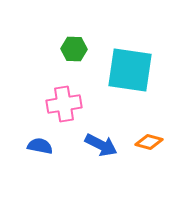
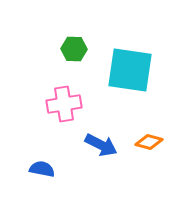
blue semicircle: moved 2 px right, 23 px down
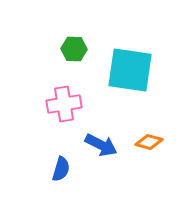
blue semicircle: moved 19 px right; rotated 95 degrees clockwise
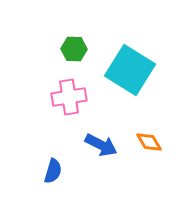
cyan square: rotated 24 degrees clockwise
pink cross: moved 5 px right, 7 px up
orange diamond: rotated 44 degrees clockwise
blue semicircle: moved 8 px left, 2 px down
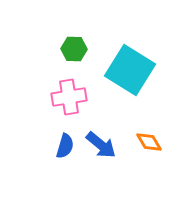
blue arrow: rotated 12 degrees clockwise
blue semicircle: moved 12 px right, 25 px up
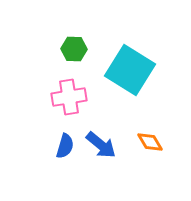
orange diamond: moved 1 px right
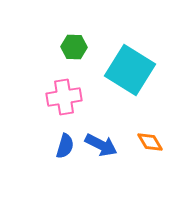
green hexagon: moved 2 px up
pink cross: moved 5 px left
blue arrow: rotated 12 degrees counterclockwise
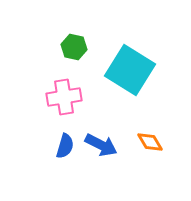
green hexagon: rotated 10 degrees clockwise
